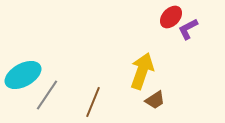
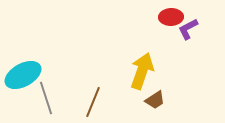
red ellipse: rotated 45 degrees clockwise
gray line: moved 1 px left, 3 px down; rotated 52 degrees counterclockwise
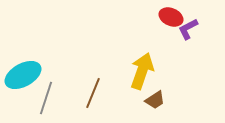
red ellipse: rotated 25 degrees clockwise
gray line: rotated 36 degrees clockwise
brown line: moved 9 px up
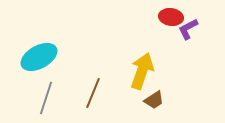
red ellipse: rotated 15 degrees counterclockwise
cyan ellipse: moved 16 px right, 18 px up
brown trapezoid: moved 1 px left
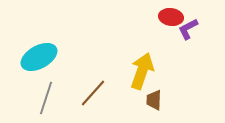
brown line: rotated 20 degrees clockwise
brown trapezoid: rotated 125 degrees clockwise
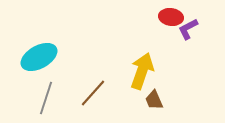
brown trapezoid: rotated 25 degrees counterclockwise
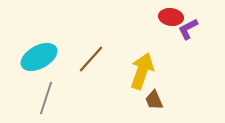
brown line: moved 2 px left, 34 px up
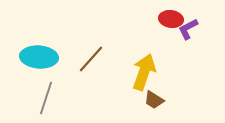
red ellipse: moved 2 px down
cyan ellipse: rotated 33 degrees clockwise
yellow arrow: moved 2 px right, 1 px down
brown trapezoid: rotated 35 degrees counterclockwise
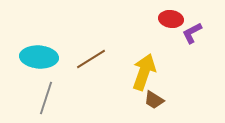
purple L-shape: moved 4 px right, 4 px down
brown line: rotated 16 degrees clockwise
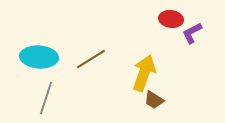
yellow arrow: moved 1 px down
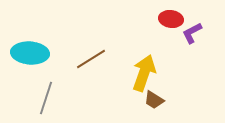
cyan ellipse: moved 9 px left, 4 px up
